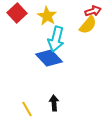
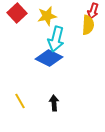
red arrow: rotated 126 degrees clockwise
yellow star: rotated 30 degrees clockwise
yellow semicircle: rotated 36 degrees counterclockwise
blue diamond: rotated 20 degrees counterclockwise
yellow line: moved 7 px left, 8 px up
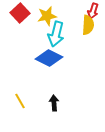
red square: moved 3 px right
cyan arrow: moved 5 px up
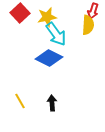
yellow star: moved 1 px down
cyan arrow: rotated 50 degrees counterclockwise
black arrow: moved 2 px left
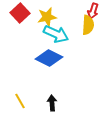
cyan arrow: rotated 30 degrees counterclockwise
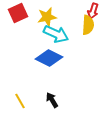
red square: moved 2 px left; rotated 18 degrees clockwise
black arrow: moved 3 px up; rotated 28 degrees counterclockwise
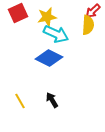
red arrow: rotated 28 degrees clockwise
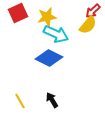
yellow semicircle: rotated 36 degrees clockwise
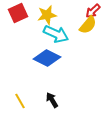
yellow star: moved 2 px up
blue diamond: moved 2 px left
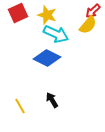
yellow star: rotated 30 degrees clockwise
yellow line: moved 5 px down
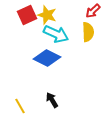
red square: moved 9 px right, 2 px down
yellow semicircle: moved 7 px down; rotated 42 degrees counterclockwise
